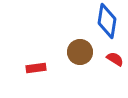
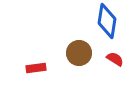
brown circle: moved 1 px left, 1 px down
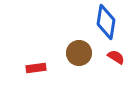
blue diamond: moved 1 px left, 1 px down
red semicircle: moved 1 px right, 2 px up
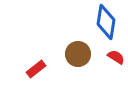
brown circle: moved 1 px left, 1 px down
red rectangle: moved 1 px down; rotated 30 degrees counterclockwise
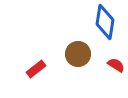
blue diamond: moved 1 px left
red semicircle: moved 8 px down
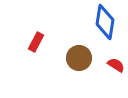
brown circle: moved 1 px right, 4 px down
red rectangle: moved 27 px up; rotated 24 degrees counterclockwise
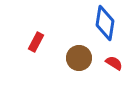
blue diamond: moved 1 px down
red semicircle: moved 2 px left, 2 px up
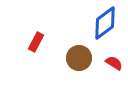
blue diamond: rotated 44 degrees clockwise
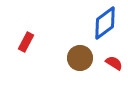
red rectangle: moved 10 px left
brown circle: moved 1 px right
